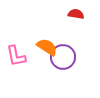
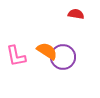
orange semicircle: moved 4 px down
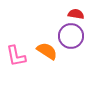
purple circle: moved 8 px right, 21 px up
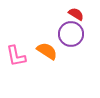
red semicircle: rotated 21 degrees clockwise
purple circle: moved 2 px up
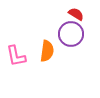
orange semicircle: rotated 65 degrees clockwise
